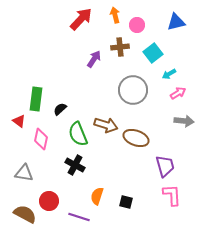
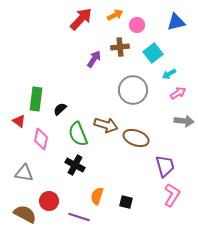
orange arrow: rotated 77 degrees clockwise
pink L-shape: rotated 35 degrees clockwise
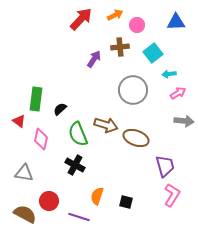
blue triangle: rotated 12 degrees clockwise
cyan arrow: rotated 24 degrees clockwise
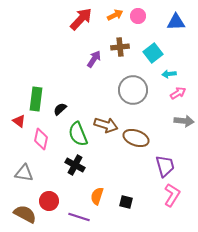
pink circle: moved 1 px right, 9 px up
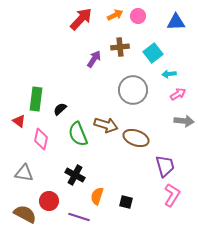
pink arrow: moved 1 px down
black cross: moved 10 px down
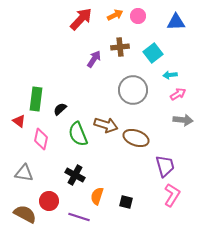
cyan arrow: moved 1 px right, 1 px down
gray arrow: moved 1 px left, 1 px up
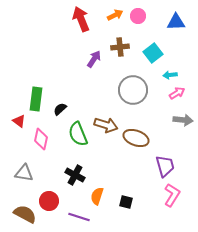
red arrow: rotated 65 degrees counterclockwise
pink arrow: moved 1 px left, 1 px up
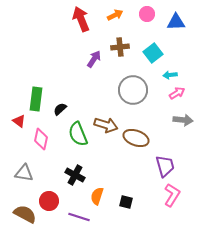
pink circle: moved 9 px right, 2 px up
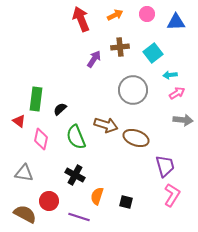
green semicircle: moved 2 px left, 3 px down
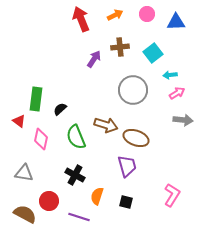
purple trapezoid: moved 38 px left
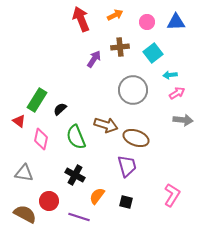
pink circle: moved 8 px down
green rectangle: moved 1 px right, 1 px down; rotated 25 degrees clockwise
orange semicircle: rotated 18 degrees clockwise
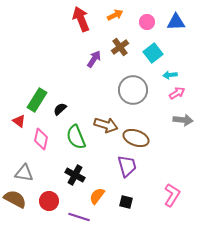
brown cross: rotated 30 degrees counterclockwise
brown semicircle: moved 10 px left, 15 px up
